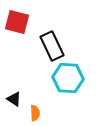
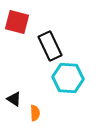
black rectangle: moved 2 px left
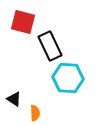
red square: moved 6 px right
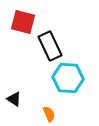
orange semicircle: moved 14 px right, 1 px down; rotated 21 degrees counterclockwise
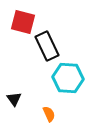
black rectangle: moved 3 px left
black triangle: rotated 21 degrees clockwise
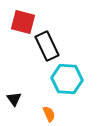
cyan hexagon: moved 1 px left, 1 px down
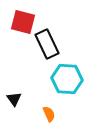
black rectangle: moved 2 px up
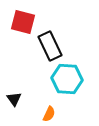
black rectangle: moved 3 px right, 2 px down
orange semicircle: rotated 49 degrees clockwise
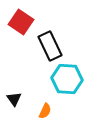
red square: moved 2 px left; rotated 20 degrees clockwise
orange semicircle: moved 4 px left, 3 px up
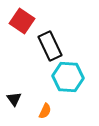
red square: moved 1 px right, 1 px up
cyan hexagon: moved 1 px right, 2 px up
